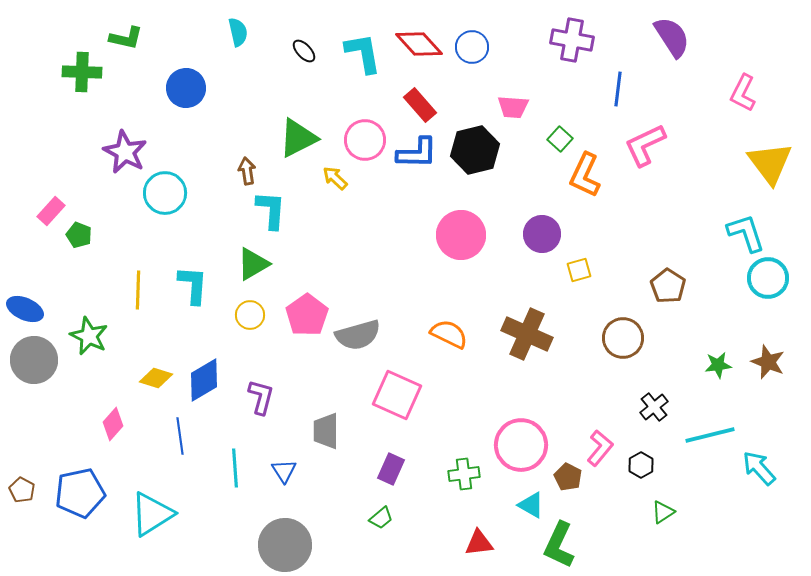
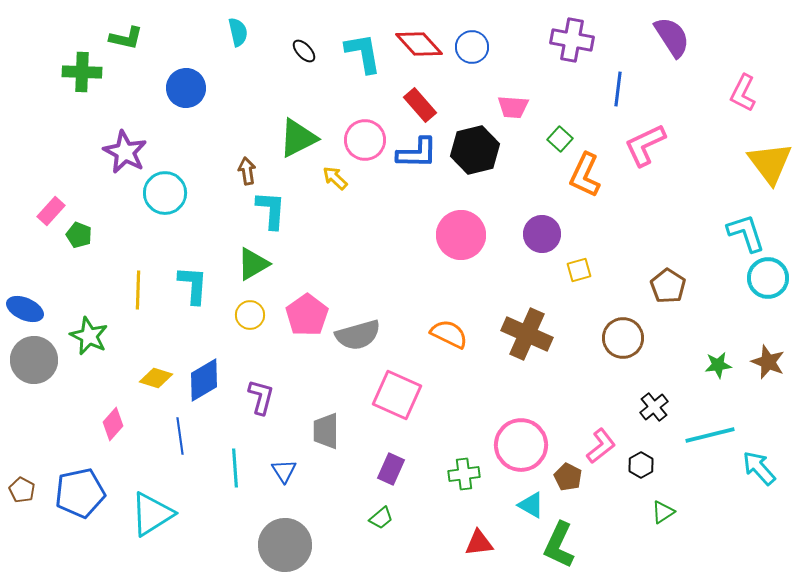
pink L-shape at (600, 448): moved 1 px right, 2 px up; rotated 12 degrees clockwise
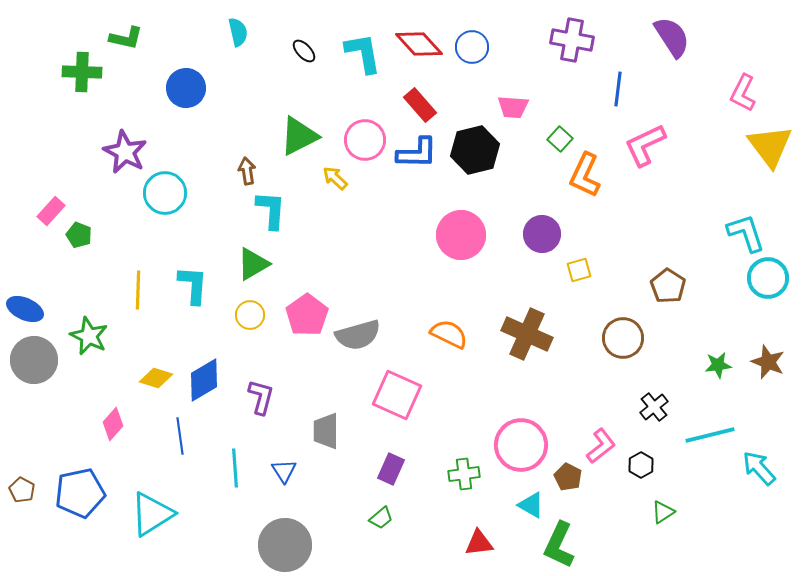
green triangle at (298, 138): moved 1 px right, 2 px up
yellow triangle at (770, 163): moved 17 px up
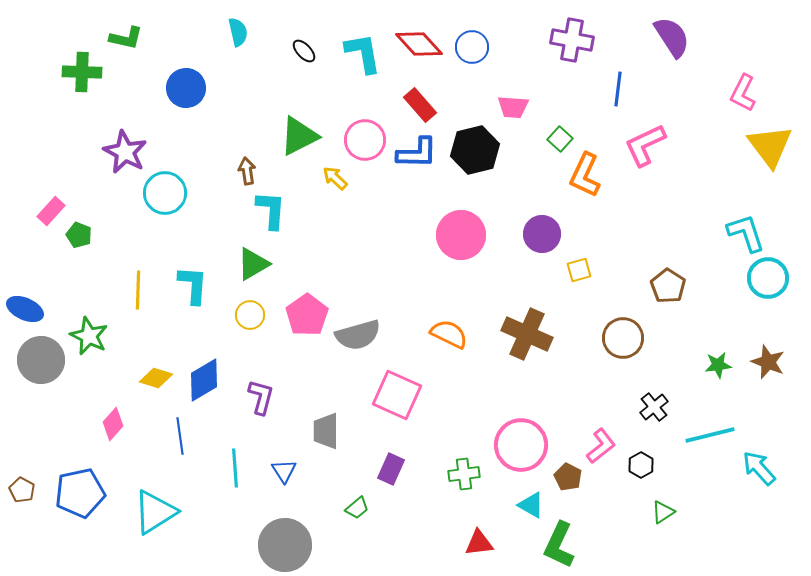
gray circle at (34, 360): moved 7 px right
cyan triangle at (152, 514): moved 3 px right, 2 px up
green trapezoid at (381, 518): moved 24 px left, 10 px up
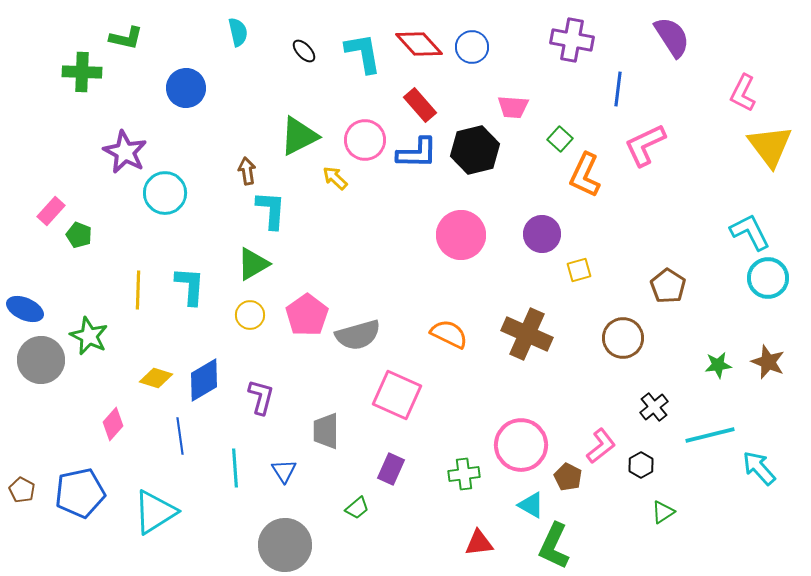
cyan L-shape at (746, 233): moved 4 px right, 1 px up; rotated 9 degrees counterclockwise
cyan L-shape at (193, 285): moved 3 px left, 1 px down
green L-shape at (559, 545): moved 5 px left, 1 px down
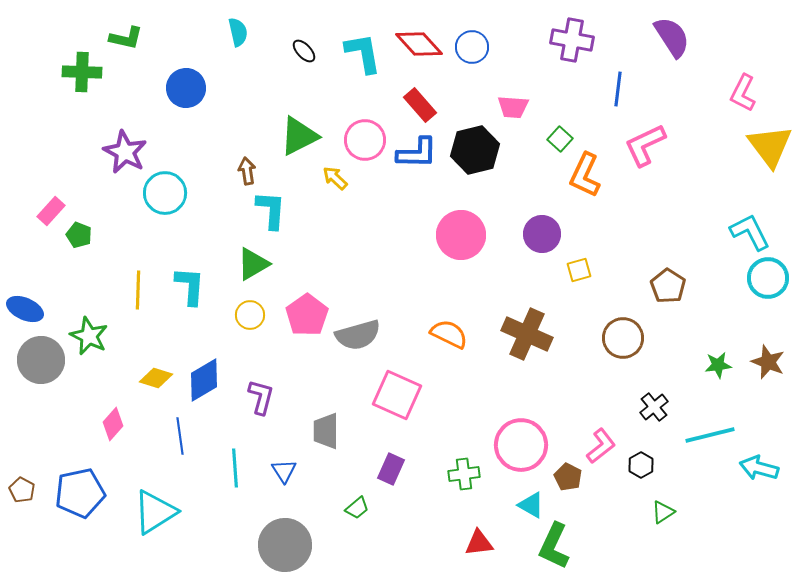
cyan arrow at (759, 468): rotated 33 degrees counterclockwise
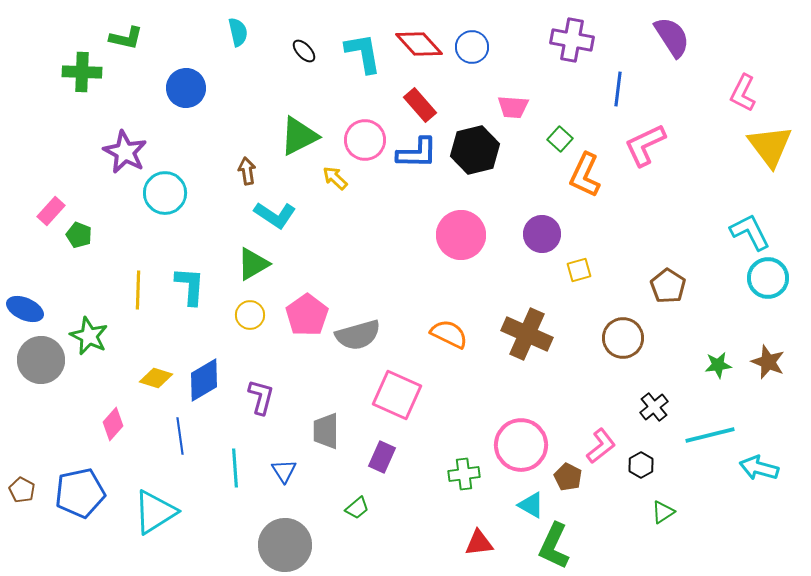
cyan L-shape at (271, 210): moved 4 px right, 5 px down; rotated 120 degrees clockwise
purple rectangle at (391, 469): moved 9 px left, 12 px up
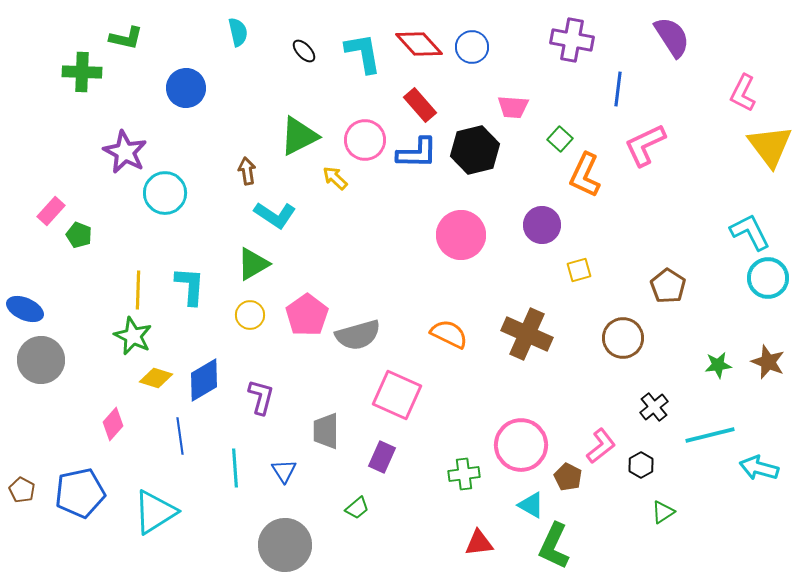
purple circle at (542, 234): moved 9 px up
green star at (89, 336): moved 44 px right
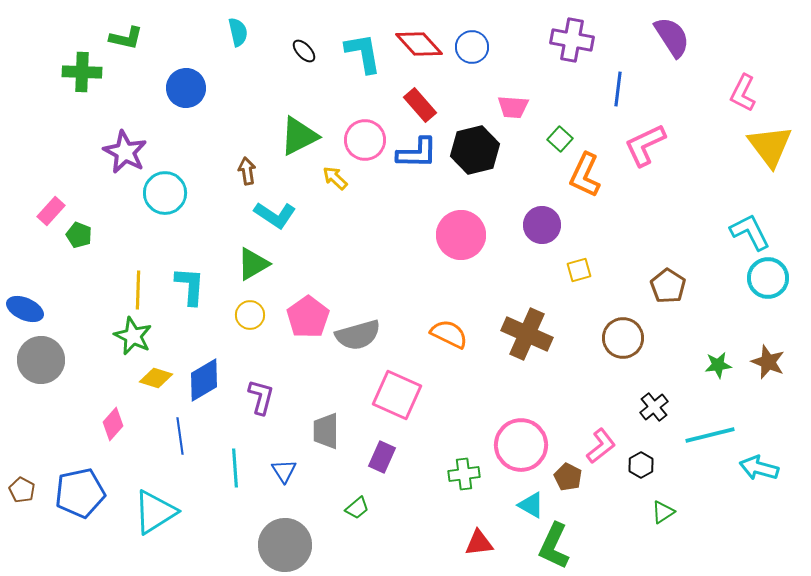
pink pentagon at (307, 315): moved 1 px right, 2 px down
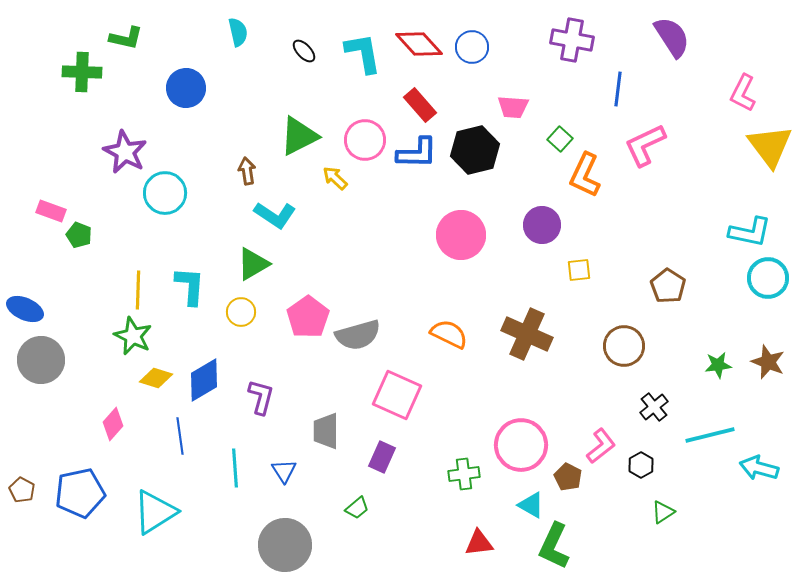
pink rectangle at (51, 211): rotated 68 degrees clockwise
cyan L-shape at (750, 232): rotated 129 degrees clockwise
yellow square at (579, 270): rotated 10 degrees clockwise
yellow circle at (250, 315): moved 9 px left, 3 px up
brown circle at (623, 338): moved 1 px right, 8 px down
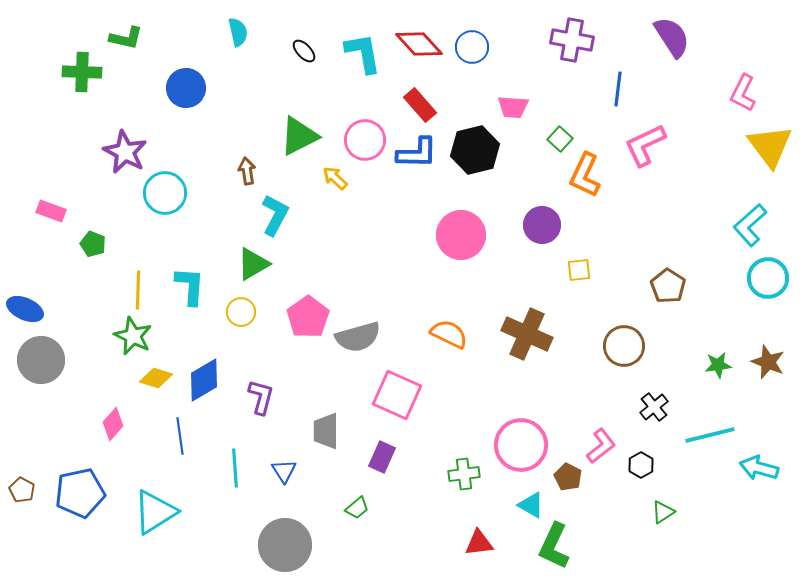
cyan L-shape at (275, 215): rotated 96 degrees counterclockwise
cyan L-shape at (750, 232): moved 7 px up; rotated 126 degrees clockwise
green pentagon at (79, 235): moved 14 px right, 9 px down
gray semicircle at (358, 335): moved 2 px down
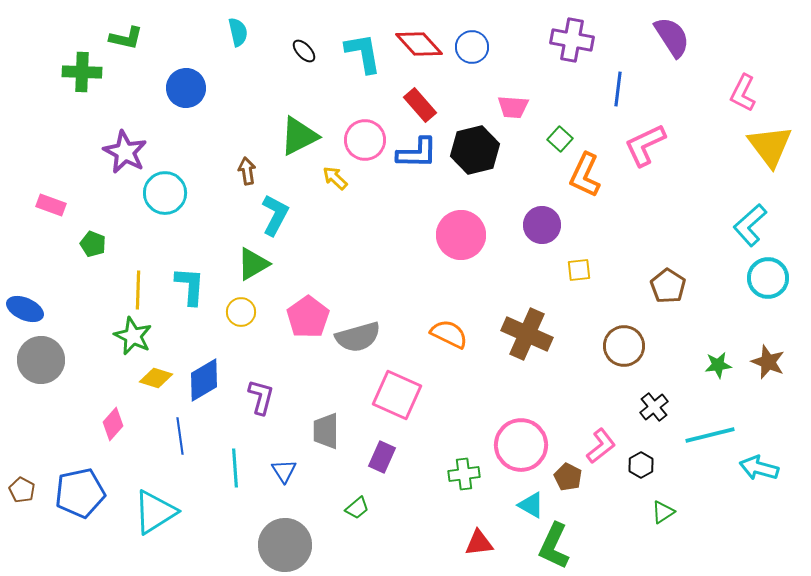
pink rectangle at (51, 211): moved 6 px up
